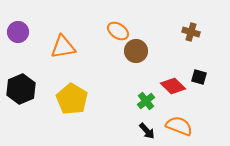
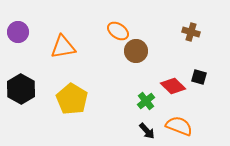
black hexagon: rotated 8 degrees counterclockwise
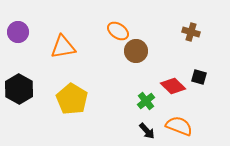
black hexagon: moved 2 px left
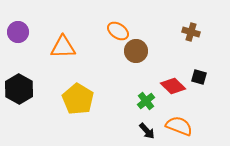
orange triangle: rotated 8 degrees clockwise
yellow pentagon: moved 6 px right
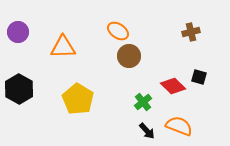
brown cross: rotated 30 degrees counterclockwise
brown circle: moved 7 px left, 5 px down
green cross: moved 3 px left, 1 px down
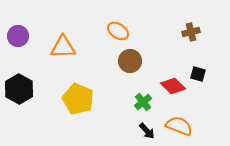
purple circle: moved 4 px down
brown circle: moved 1 px right, 5 px down
black square: moved 1 px left, 3 px up
yellow pentagon: rotated 8 degrees counterclockwise
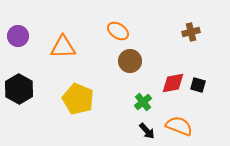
black square: moved 11 px down
red diamond: moved 3 px up; rotated 55 degrees counterclockwise
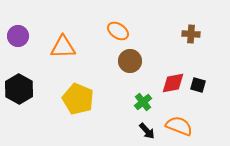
brown cross: moved 2 px down; rotated 18 degrees clockwise
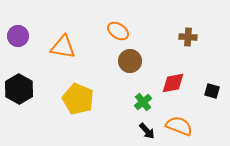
brown cross: moved 3 px left, 3 px down
orange triangle: rotated 12 degrees clockwise
black square: moved 14 px right, 6 px down
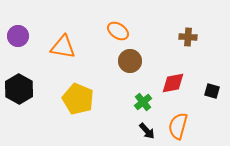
orange semicircle: moved 1 px left; rotated 96 degrees counterclockwise
